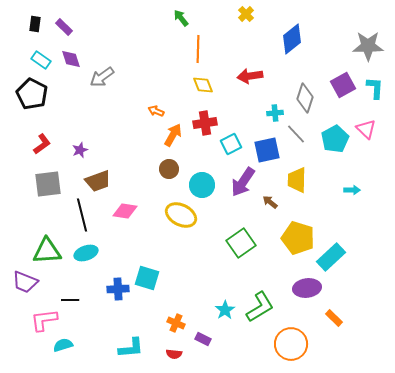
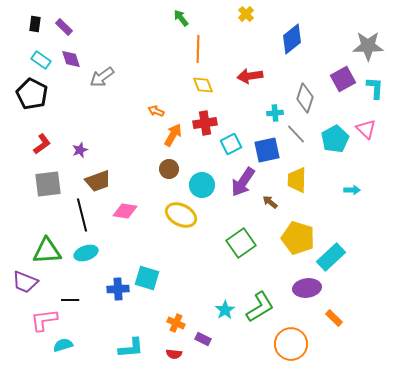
purple square at (343, 85): moved 6 px up
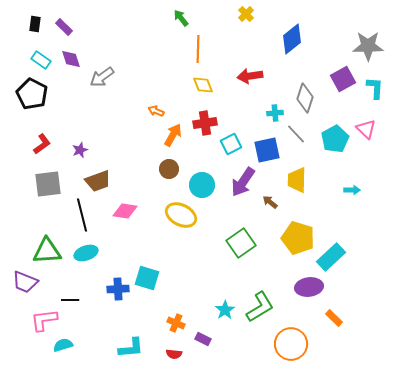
purple ellipse at (307, 288): moved 2 px right, 1 px up
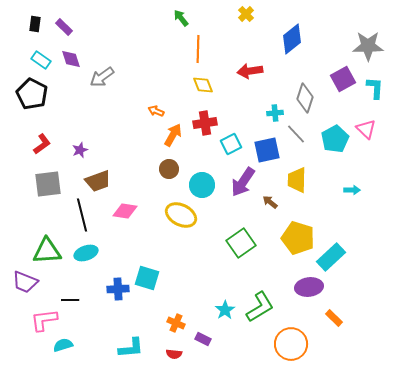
red arrow at (250, 76): moved 5 px up
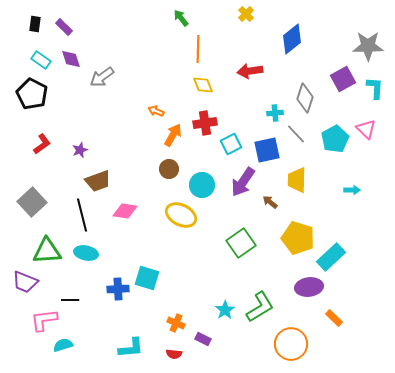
gray square at (48, 184): moved 16 px left, 18 px down; rotated 36 degrees counterclockwise
cyan ellipse at (86, 253): rotated 30 degrees clockwise
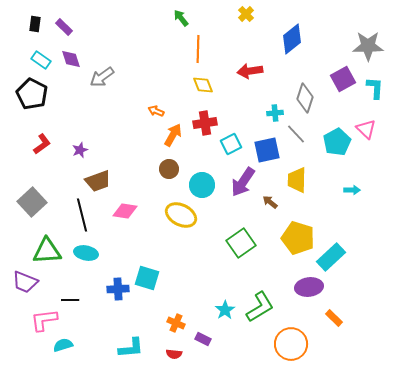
cyan pentagon at (335, 139): moved 2 px right, 3 px down
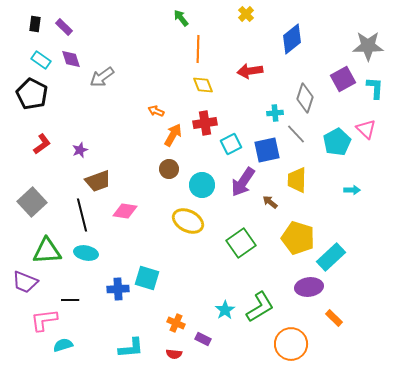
yellow ellipse at (181, 215): moved 7 px right, 6 px down
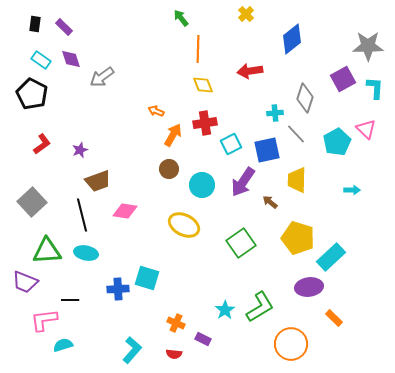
yellow ellipse at (188, 221): moved 4 px left, 4 px down
cyan L-shape at (131, 348): moved 1 px right, 2 px down; rotated 44 degrees counterclockwise
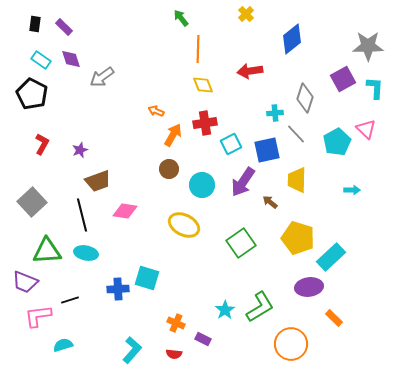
red L-shape at (42, 144): rotated 25 degrees counterclockwise
black line at (70, 300): rotated 18 degrees counterclockwise
pink L-shape at (44, 320): moved 6 px left, 4 px up
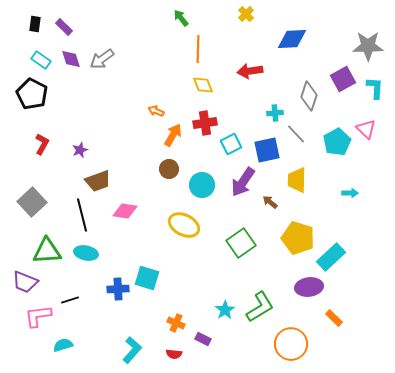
blue diamond at (292, 39): rotated 36 degrees clockwise
gray arrow at (102, 77): moved 18 px up
gray diamond at (305, 98): moved 4 px right, 2 px up
cyan arrow at (352, 190): moved 2 px left, 3 px down
